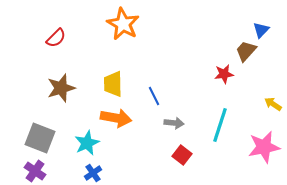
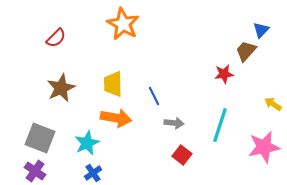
brown star: rotated 8 degrees counterclockwise
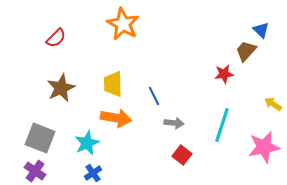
blue triangle: rotated 30 degrees counterclockwise
cyan line: moved 2 px right
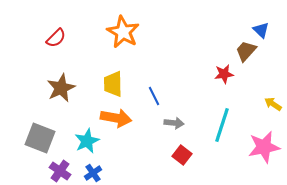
orange star: moved 8 px down
cyan star: moved 2 px up
purple cross: moved 25 px right
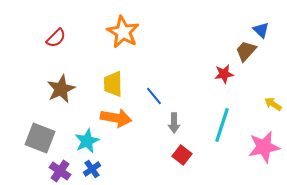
brown star: moved 1 px down
blue line: rotated 12 degrees counterclockwise
gray arrow: rotated 84 degrees clockwise
blue cross: moved 1 px left, 4 px up
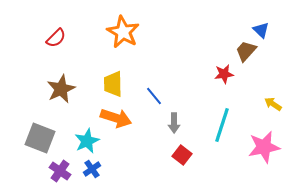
orange arrow: rotated 8 degrees clockwise
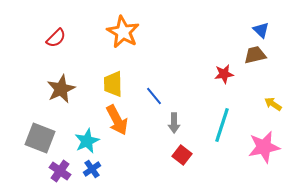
brown trapezoid: moved 9 px right, 4 px down; rotated 35 degrees clockwise
orange arrow: moved 1 px right, 2 px down; rotated 44 degrees clockwise
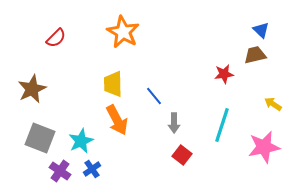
brown star: moved 29 px left
cyan star: moved 6 px left
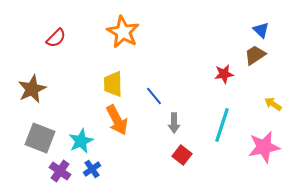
brown trapezoid: rotated 20 degrees counterclockwise
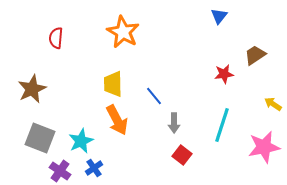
blue triangle: moved 42 px left, 14 px up; rotated 24 degrees clockwise
red semicircle: rotated 140 degrees clockwise
blue cross: moved 2 px right, 1 px up
